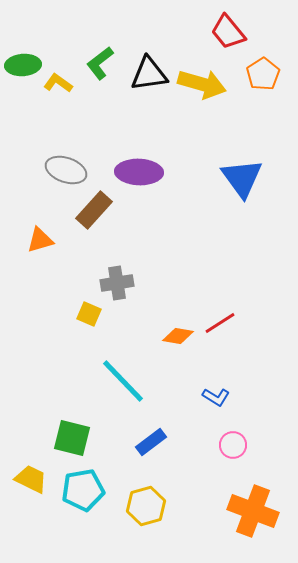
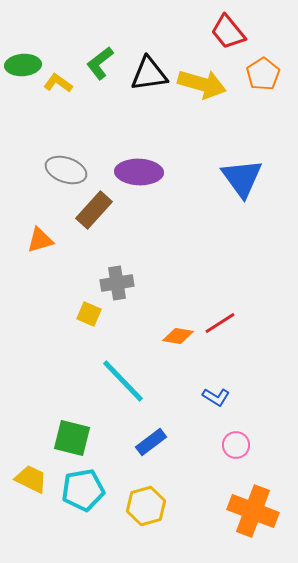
pink circle: moved 3 px right
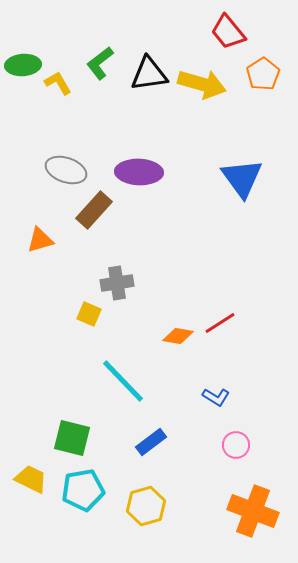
yellow L-shape: rotated 24 degrees clockwise
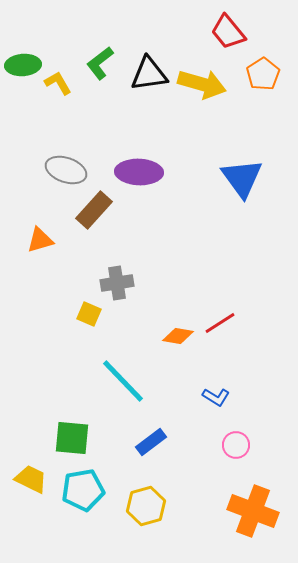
green square: rotated 9 degrees counterclockwise
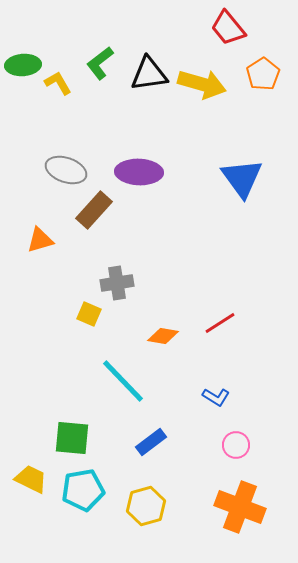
red trapezoid: moved 4 px up
orange diamond: moved 15 px left
orange cross: moved 13 px left, 4 px up
